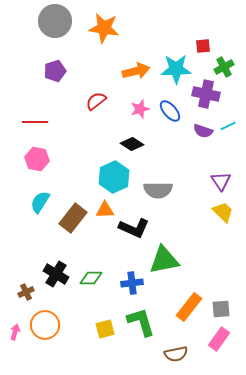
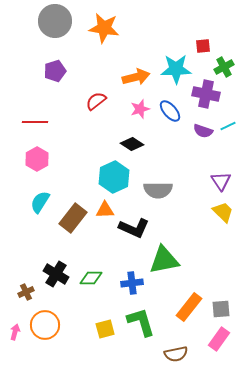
orange arrow: moved 6 px down
pink hexagon: rotated 20 degrees clockwise
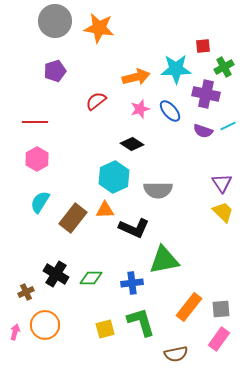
orange star: moved 5 px left
purple triangle: moved 1 px right, 2 px down
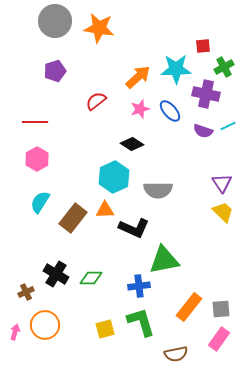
orange arrow: moved 2 px right; rotated 28 degrees counterclockwise
blue cross: moved 7 px right, 3 px down
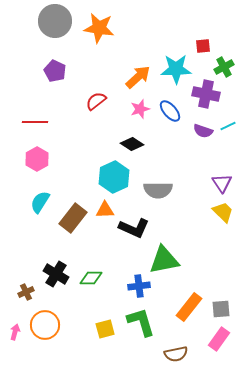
purple pentagon: rotated 30 degrees counterclockwise
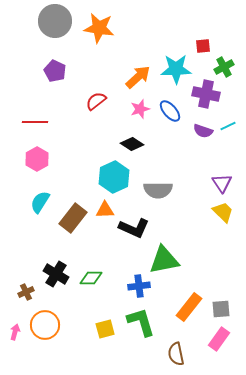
brown semicircle: rotated 90 degrees clockwise
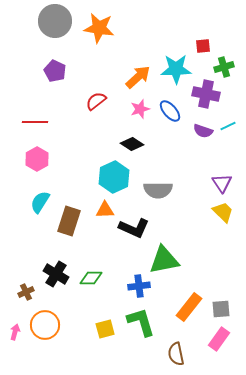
green cross: rotated 12 degrees clockwise
brown rectangle: moved 4 px left, 3 px down; rotated 20 degrees counterclockwise
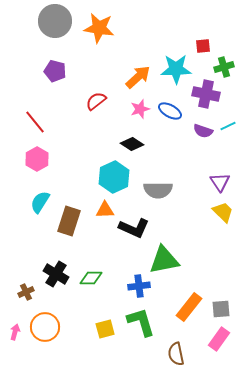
purple pentagon: rotated 10 degrees counterclockwise
blue ellipse: rotated 20 degrees counterclockwise
red line: rotated 50 degrees clockwise
purple triangle: moved 2 px left, 1 px up
orange circle: moved 2 px down
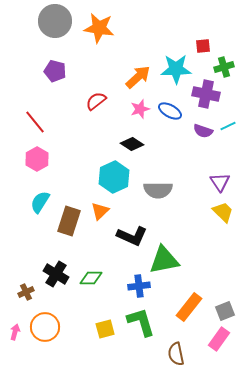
orange triangle: moved 5 px left, 1 px down; rotated 42 degrees counterclockwise
black L-shape: moved 2 px left, 8 px down
gray square: moved 4 px right, 2 px down; rotated 18 degrees counterclockwise
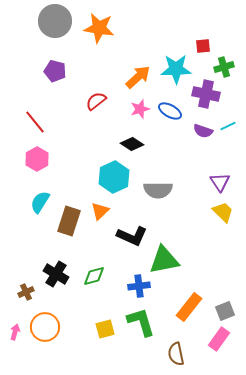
green diamond: moved 3 px right, 2 px up; rotated 15 degrees counterclockwise
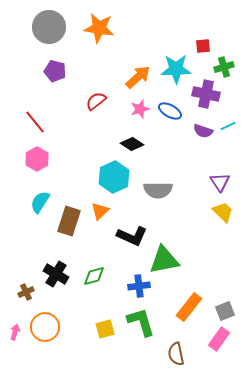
gray circle: moved 6 px left, 6 px down
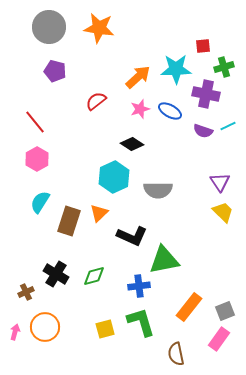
orange triangle: moved 1 px left, 2 px down
